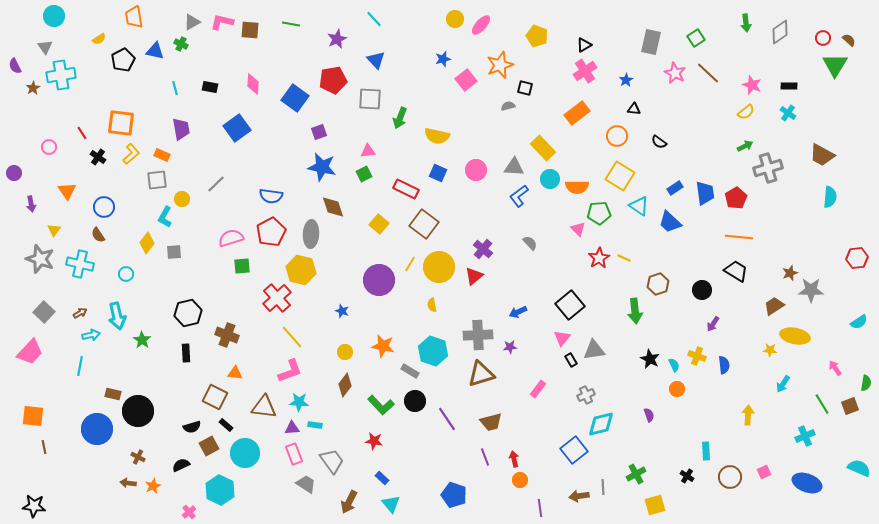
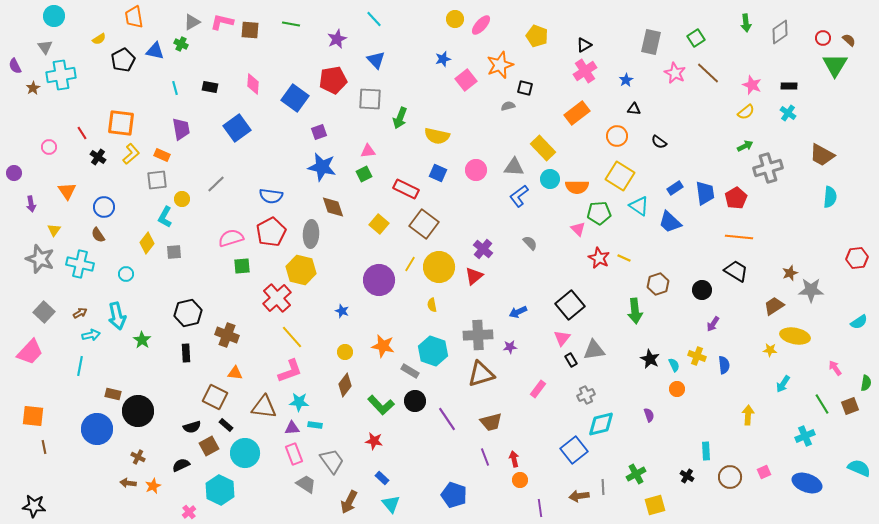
red star at (599, 258): rotated 15 degrees counterclockwise
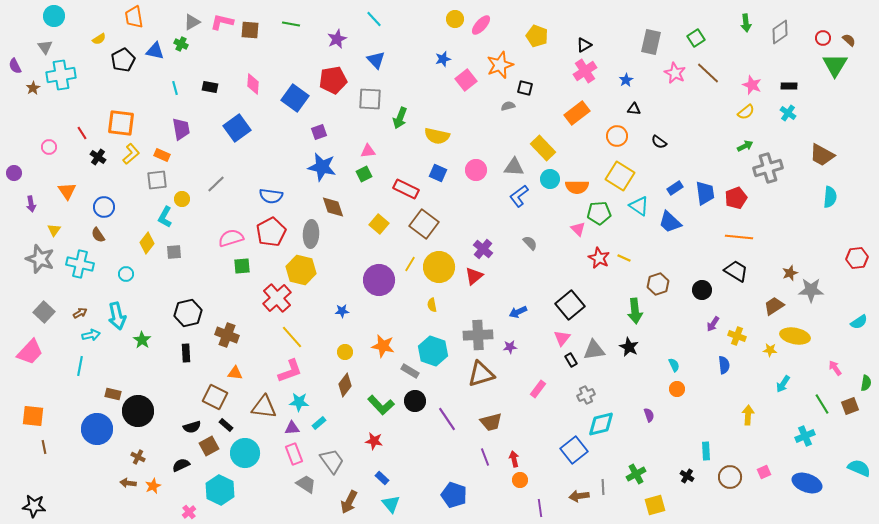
red pentagon at (736, 198): rotated 10 degrees clockwise
blue star at (342, 311): rotated 24 degrees counterclockwise
yellow cross at (697, 356): moved 40 px right, 20 px up
black star at (650, 359): moved 21 px left, 12 px up
cyan rectangle at (315, 425): moved 4 px right, 2 px up; rotated 48 degrees counterclockwise
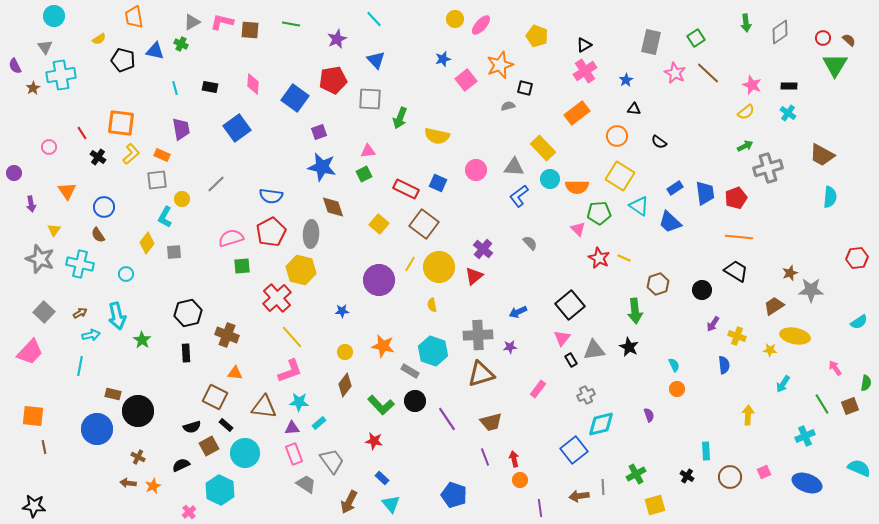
black pentagon at (123, 60): rotated 30 degrees counterclockwise
blue square at (438, 173): moved 10 px down
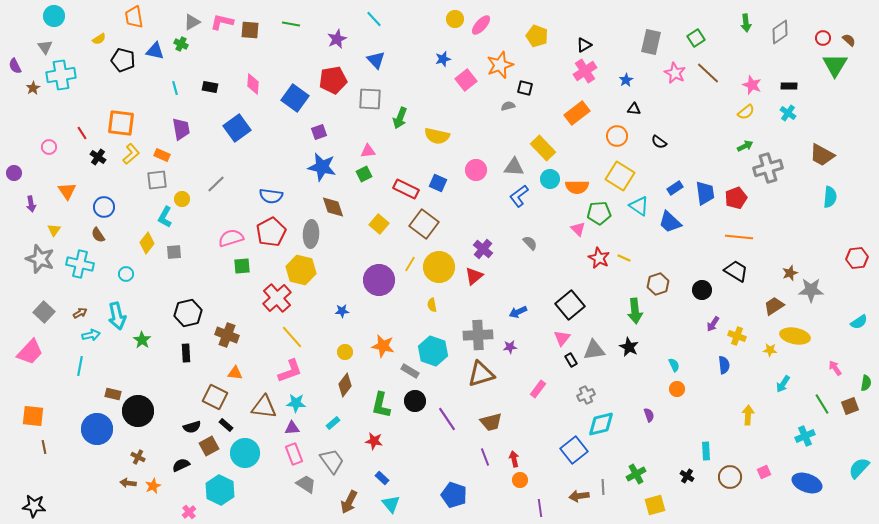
cyan star at (299, 402): moved 3 px left, 1 px down
green L-shape at (381, 405): rotated 56 degrees clockwise
cyan rectangle at (319, 423): moved 14 px right
cyan semicircle at (859, 468): rotated 70 degrees counterclockwise
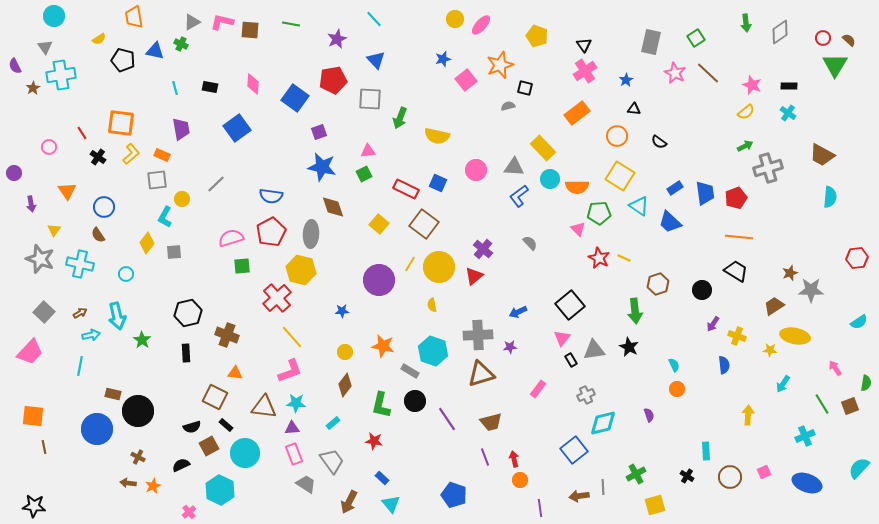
black triangle at (584, 45): rotated 35 degrees counterclockwise
cyan diamond at (601, 424): moved 2 px right, 1 px up
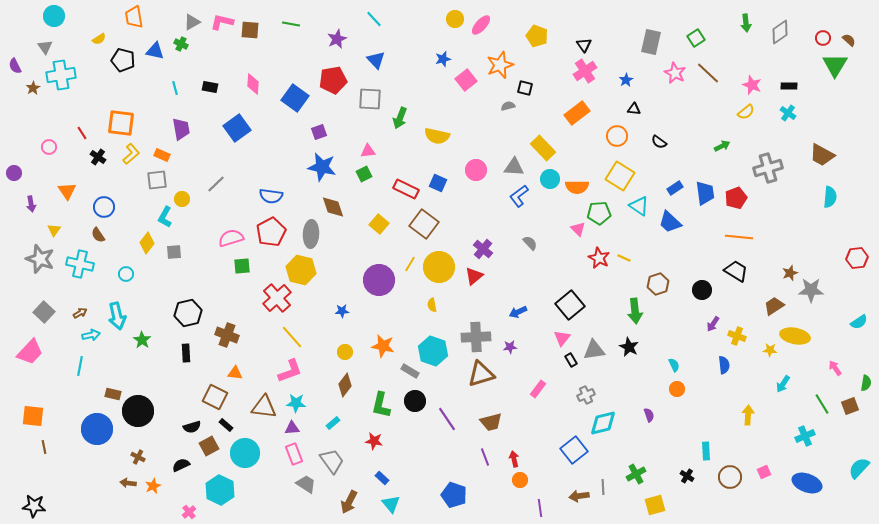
green arrow at (745, 146): moved 23 px left
gray cross at (478, 335): moved 2 px left, 2 px down
